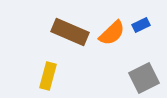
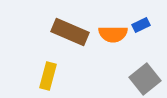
orange semicircle: moved 1 px right, 1 px down; rotated 44 degrees clockwise
gray square: moved 1 px right, 1 px down; rotated 12 degrees counterclockwise
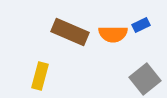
yellow rectangle: moved 8 px left
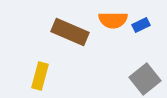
orange semicircle: moved 14 px up
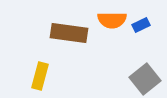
orange semicircle: moved 1 px left
brown rectangle: moved 1 px left, 1 px down; rotated 15 degrees counterclockwise
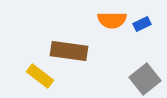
blue rectangle: moved 1 px right, 1 px up
brown rectangle: moved 18 px down
yellow rectangle: rotated 68 degrees counterclockwise
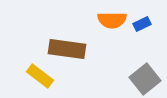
brown rectangle: moved 2 px left, 2 px up
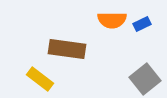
yellow rectangle: moved 3 px down
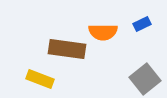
orange semicircle: moved 9 px left, 12 px down
yellow rectangle: rotated 16 degrees counterclockwise
